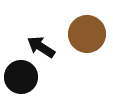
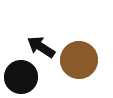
brown circle: moved 8 px left, 26 px down
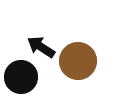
brown circle: moved 1 px left, 1 px down
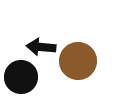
black arrow: rotated 28 degrees counterclockwise
